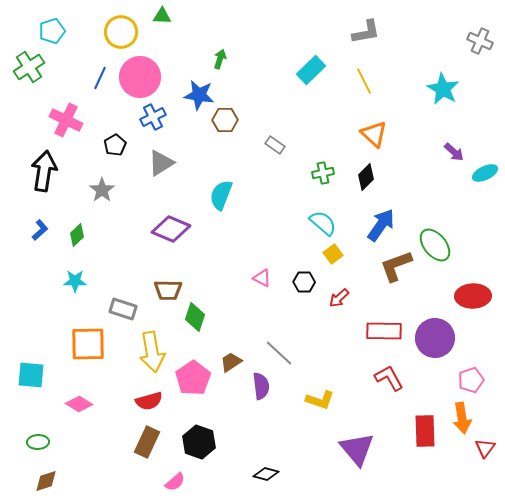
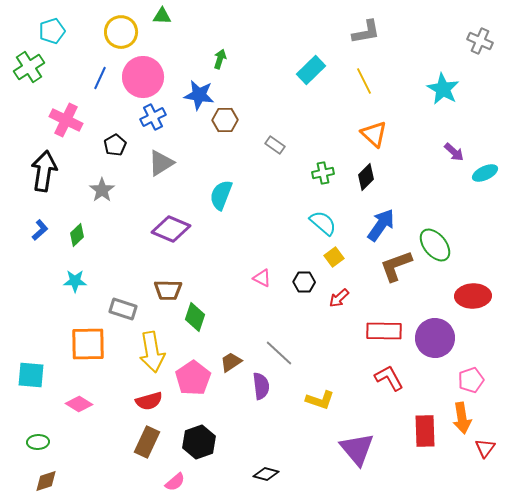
pink circle at (140, 77): moved 3 px right
yellow square at (333, 254): moved 1 px right, 3 px down
black hexagon at (199, 442): rotated 20 degrees clockwise
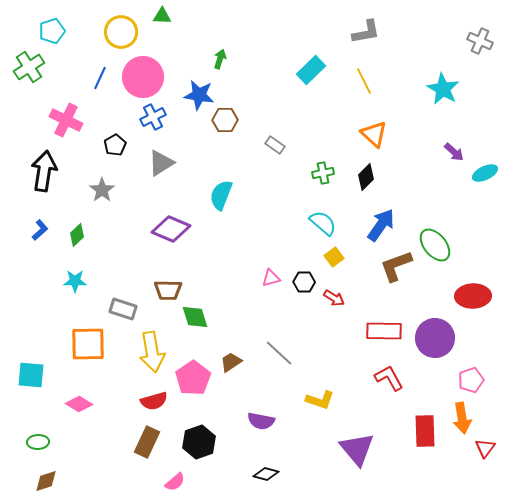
pink triangle at (262, 278): moved 9 px right; rotated 42 degrees counterclockwise
red arrow at (339, 298): moved 5 px left; rotated 105 degrees counterclockwise
green diamond at (195, 317): rotated 36 degrees counterclockwise
purple semicircle at (261, 386): moved 35 px down; rotated 108 degrees clockwise
red semicircle at (149, 401): moved 5 px right
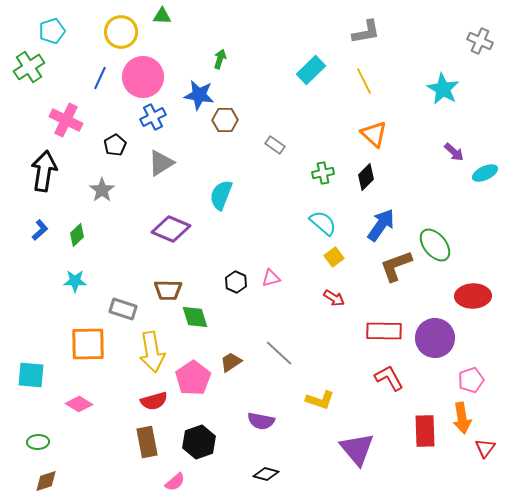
black hexagon at (304, 282): moved 68 px left; rotated 25 degrees clockwise
brown rectangle at (147, 442): rotated 36 degrees counterclockwise
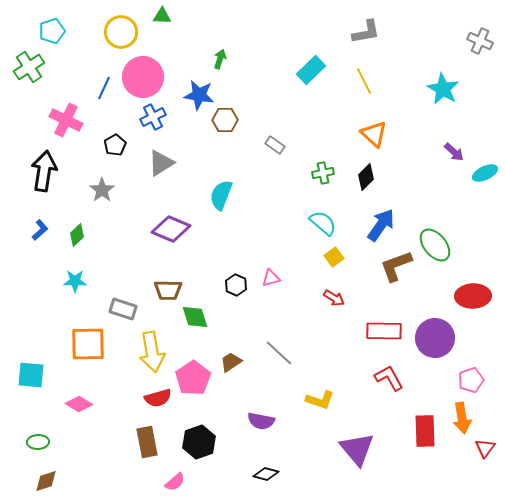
blue line at (100, 78): moved 4 px right, 10 px down
black hexagon at (236, 282): moved 3 px down
red semicircle at (154, 401): moved 4 px right, 3 px up
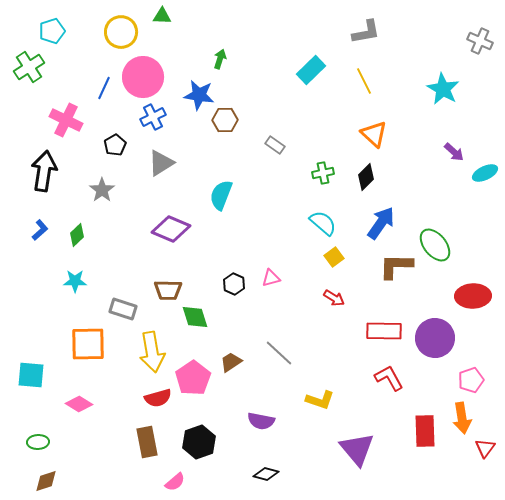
blue arrow at (381, 225): moved 2 px up
brown L-shape at (396, 266): rotated 21 degrees clockwise
black hexagon at (236, 285): moved 2 px left, 1 px up
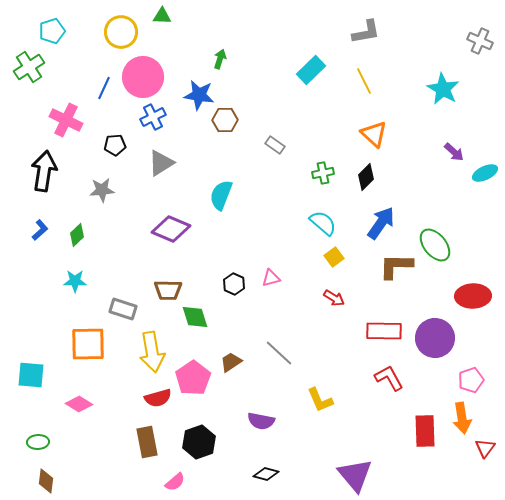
black pentagon at (115, 145): rotated 25 degrees clockwise
gray star at (102, 190): rotated 30 degrees clockwise
yellow L-shape at (320, 400): rotated 48 degrees clockwise
purple triangle at (357, 449): moved 2 px left, 26 px down
brown diamond at (46, 481): rotated 65 degrees counterclockwise
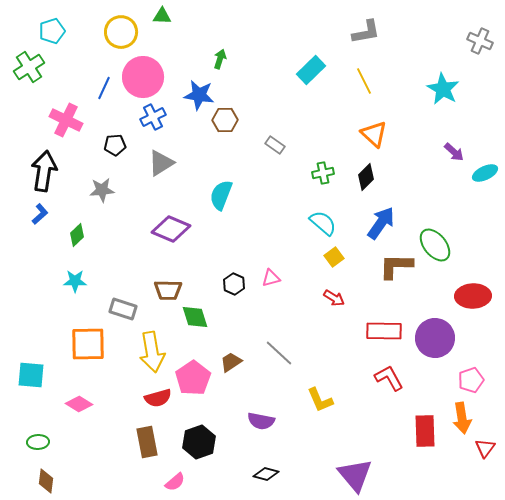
blue L-shape at (40, 230): moved 16 px up
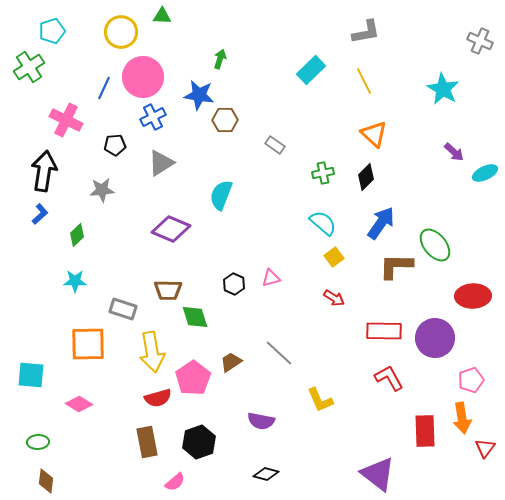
purple triangle at (355, 475): moved 23 px right, 1 px up; rotated 12 degrees counterclockwise
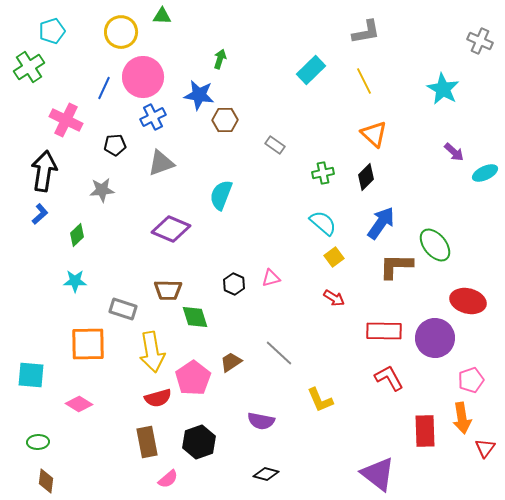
gray triangle at (161, 163): rotated 12 degrees clockwise
red ellipse at (473, 296): moved 5 px left, 5 px down; rotated 16 degrees clockwise
pink semicircle at (175, 482): moved 7 px left, 3 px up
